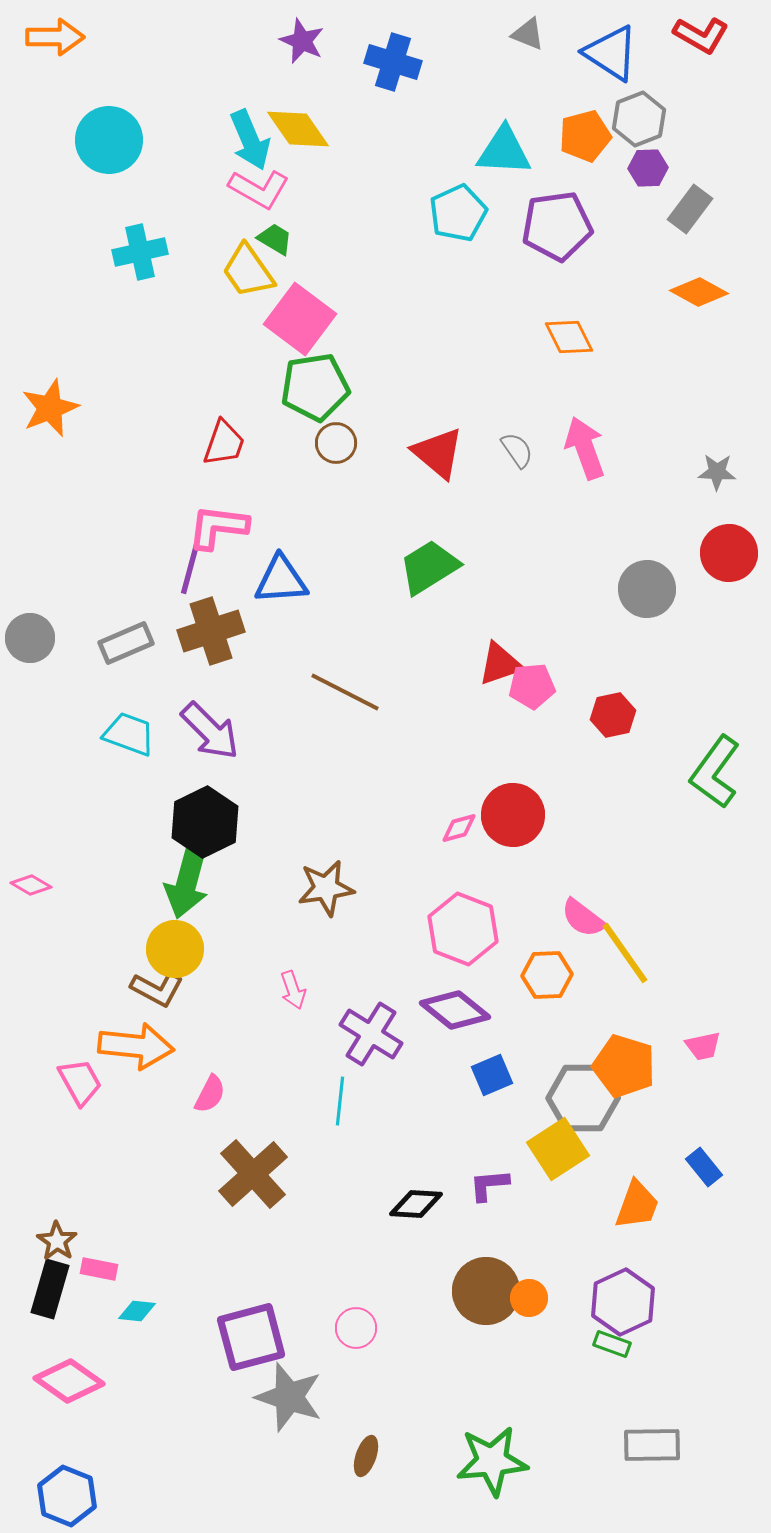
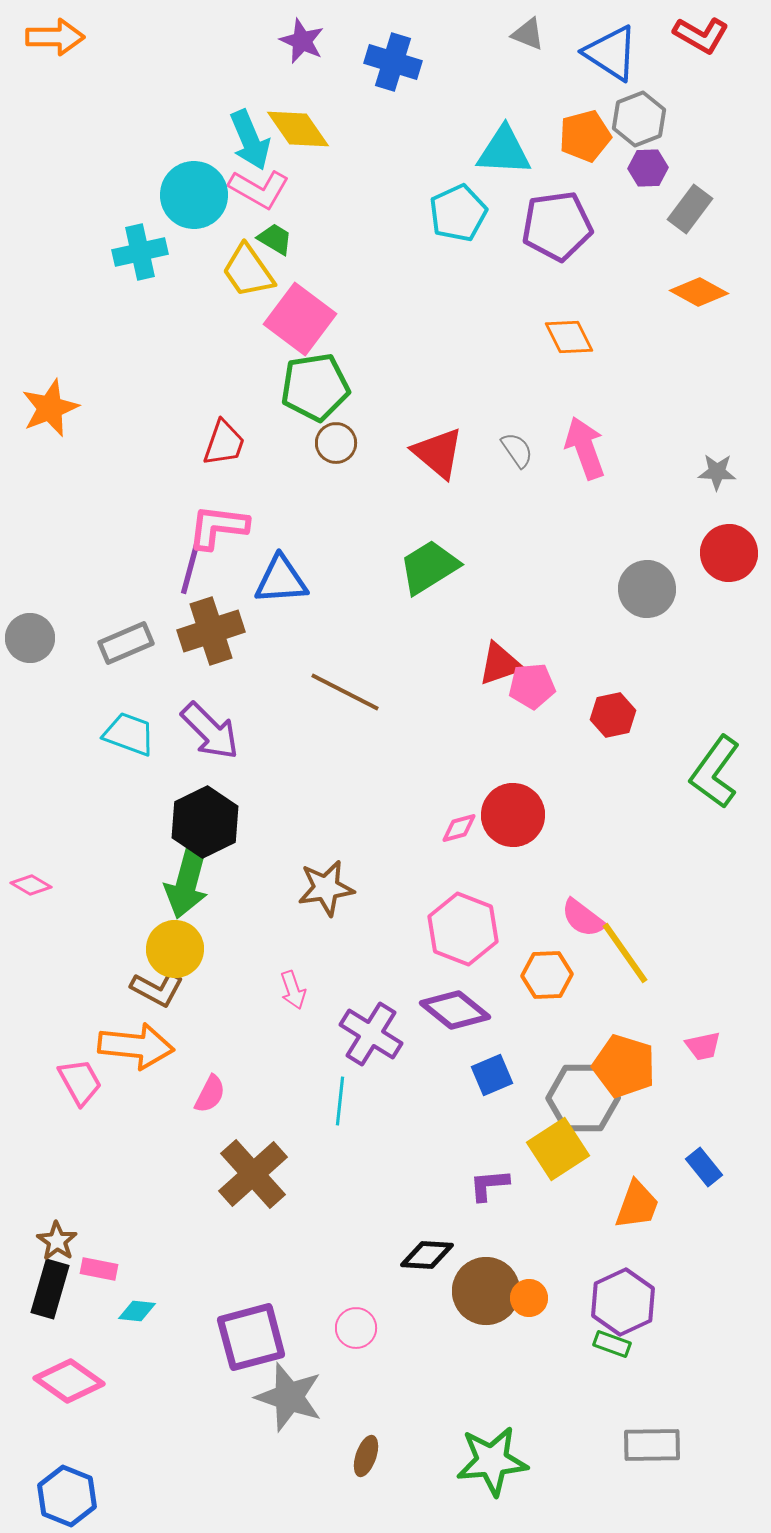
cyan circle at (109, 140): moved 85 px right, 55 px down
black diamond at (416, 1204): moved 11 px right, 51 px down
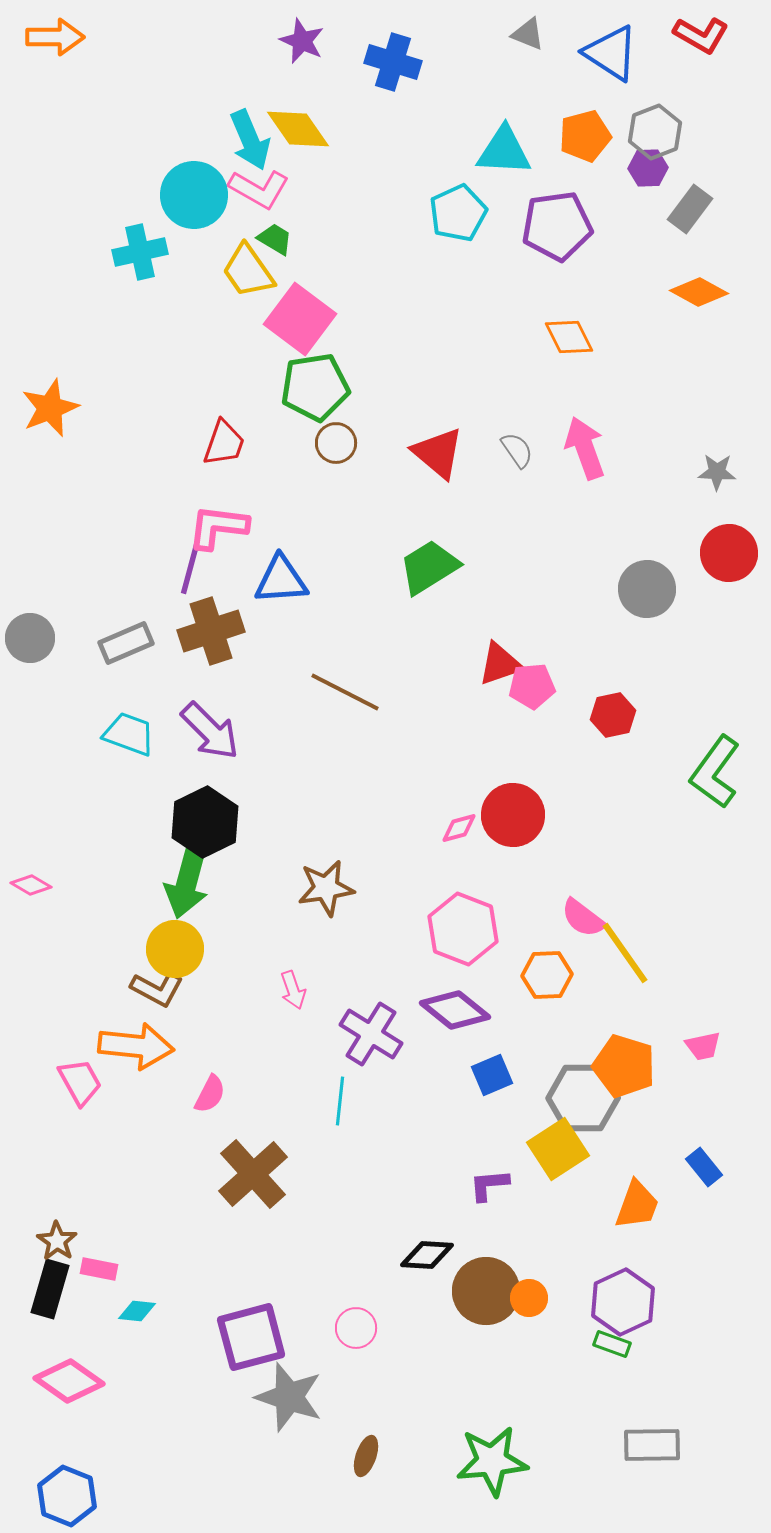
gray hexagon at (639, 119): moved 16 px right, 13 px down
